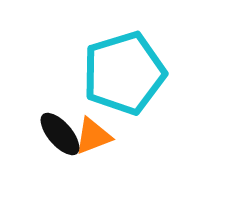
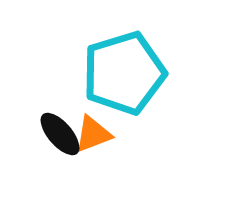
orange triangle: moved 2 px up
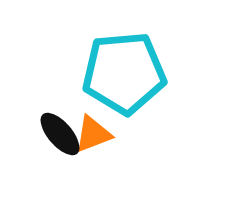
cyan pentagon: rotated 12 degrees clockwise
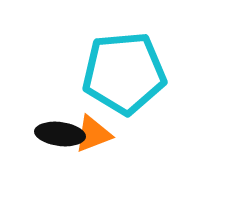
black ellipse: rotated 42 degrees counterclockwise
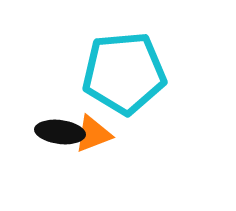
black ellipse: moved 2 px up
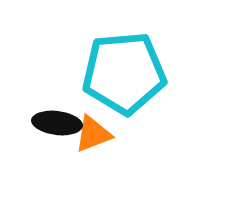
black ellipse: moved 3 px left, 9 px up
